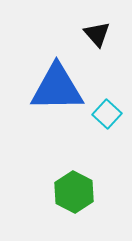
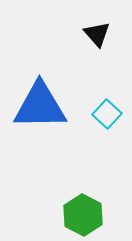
blue triangle: moved 17 px left, 18 px down
green hexagon: moved 9 px right, 23 px down
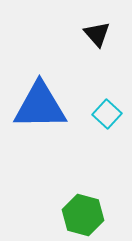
green hexagon: rotated 12 degrees counterclockwise
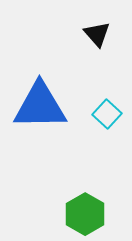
green hexagon: moved 2 px right, 1 px up; rotated 15 degrees clockwise
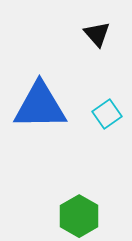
cyan square: rotated 12 degrees clockwise
green hexagon: moved 6 px left, 2 px down
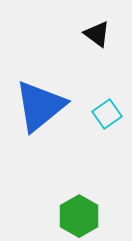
black triangle: rotated 12 degrees counterclockwise
blue triangle: rotated 38 degrees counterclockwise
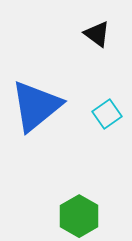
blue triangle: moved 4 px left
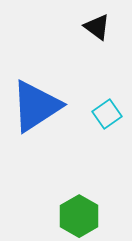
black triangle: moved 7 px up
blue triangle: rotated 6 degrees clockwise
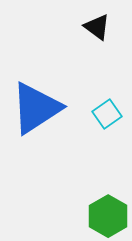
blue triangle: moved 2 px down
green hexagon: moved 29 px right
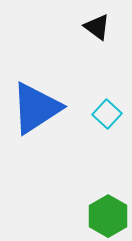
cyan square: rotated 12 degrees counterclockwise
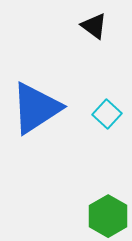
black triangle: moved 3 px left, 1 px up
